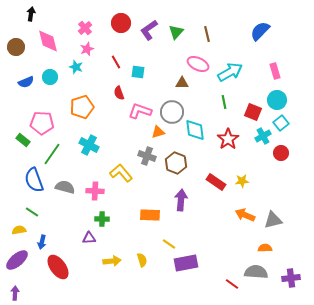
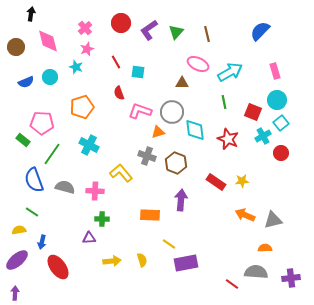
red star at (228, 139): rotated 15 degrees counterclockwise
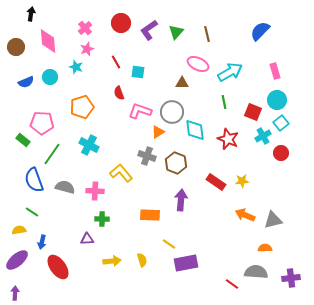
pink diamond at (48, 41): rotated 10 degrees clockwise
orange triangle at (158, 132): rotated 16 degrees counterclockwise
purple triangle at (89, 238): moved 2 px left, 1 px down
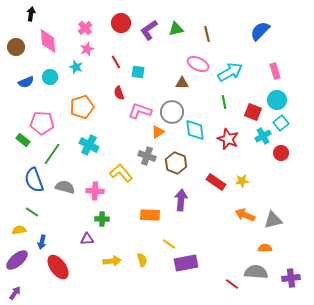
green triangle at (176, 32): moved 3 px up; rotated 35 degrees clockwise
purple arrow at (15, 293): rotated 32 degrees clockwise
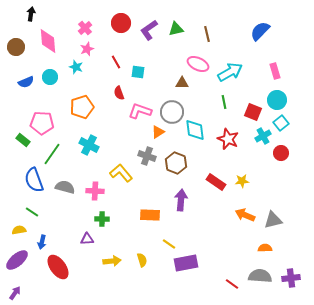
gray semicircle at (256, 272): moved 4 px right, 4 px down
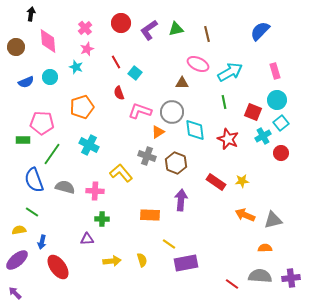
cyan square at (138, 72): moved 3 px left, 1 px down; rotated 32 degrees clockwise
green rectangle at (23, 140): rotated 40 degrees counterclockwise
purple arrow at (15, 293): rotated 80 degrees counterclockwise
